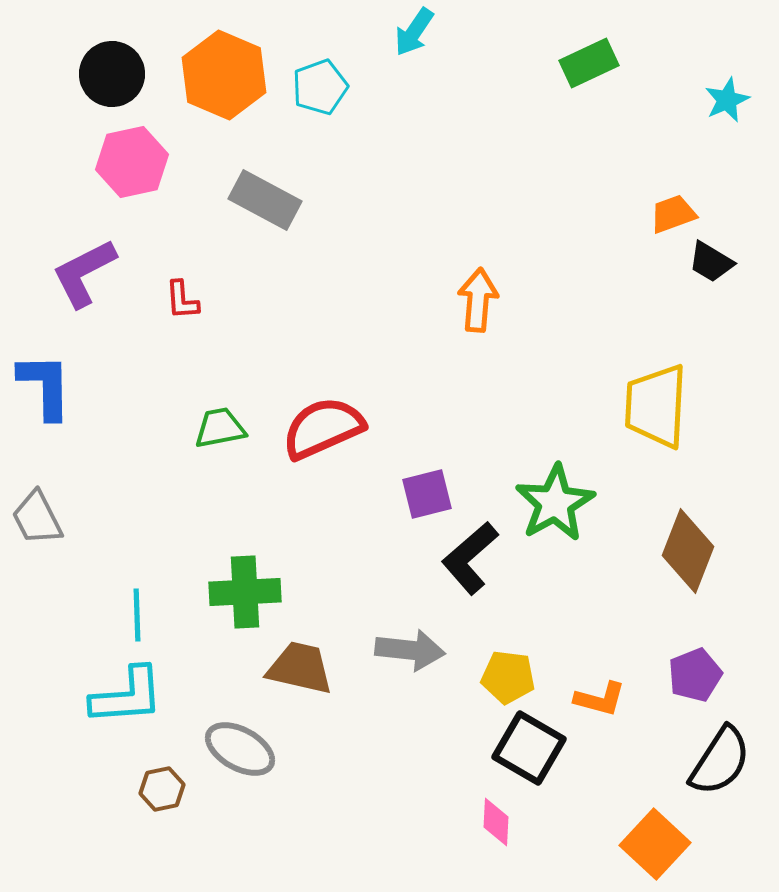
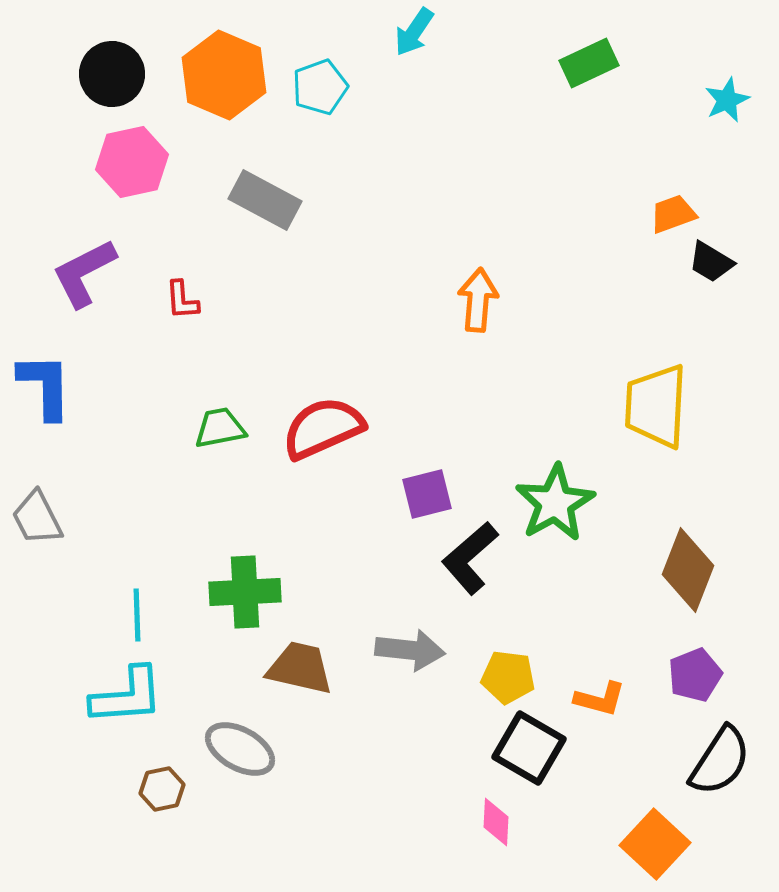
brown diamond: moved 19 px down
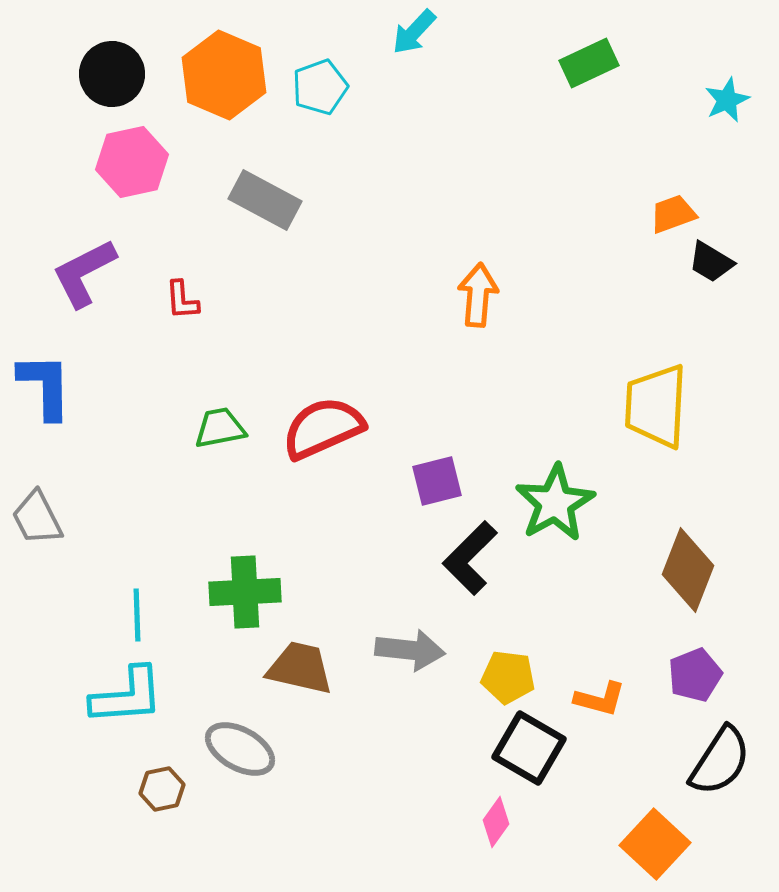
cyan arrow: rotated 9 degrees clockwise
orange arrow: moved 5 px up
purple square: moved 10 px right, 13 px up
black L-shape: rotated 4 degrees counterclockwise
pink diamond: rotated 33 degrees clockwise
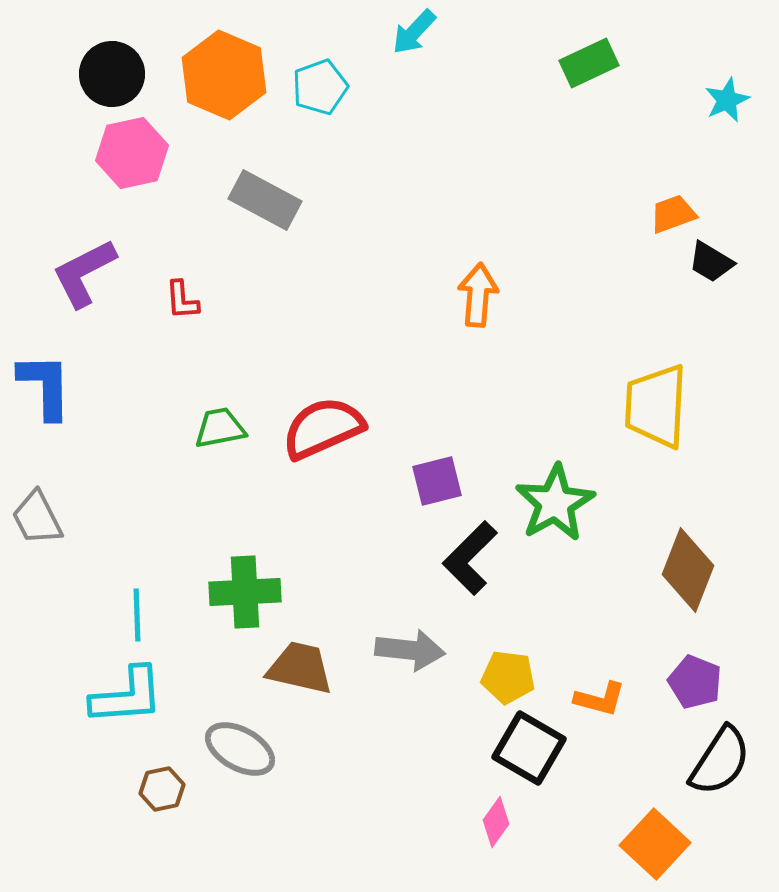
pink hexagon: moved 9 px up
purple pentagon: moved 7 px down; rotated 28 degrees counterclockwise
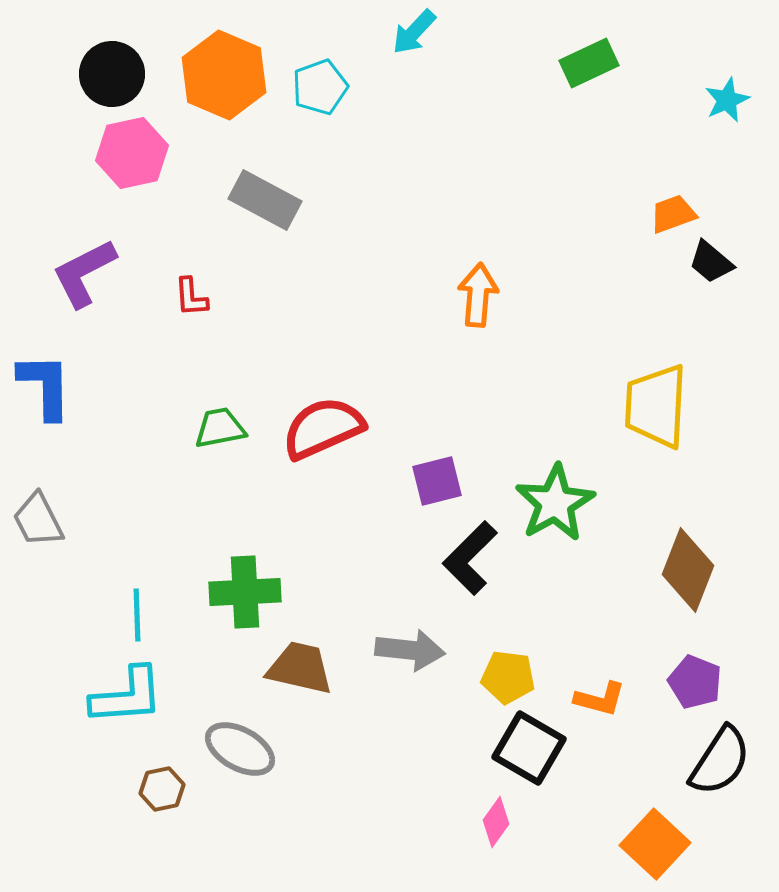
black trapezoid: rotated 9 degrees clockwise
red L-shape: moved 9 px right, 3 px up
gray trapezoid: moved 1 px right, 2 px down
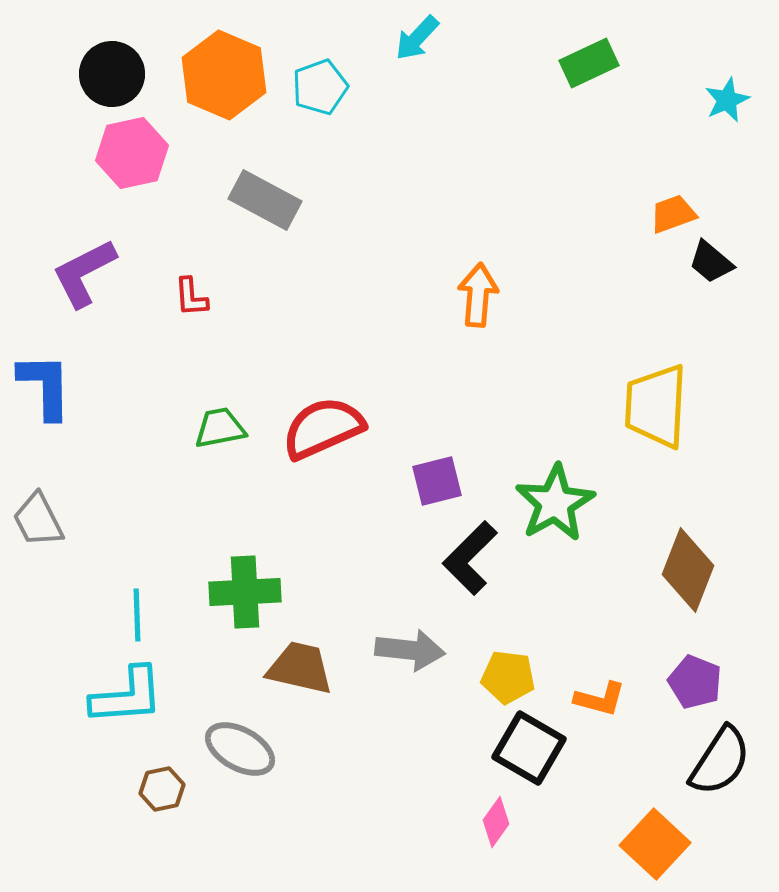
cyan arrow: moved 3 px right, 6 px down
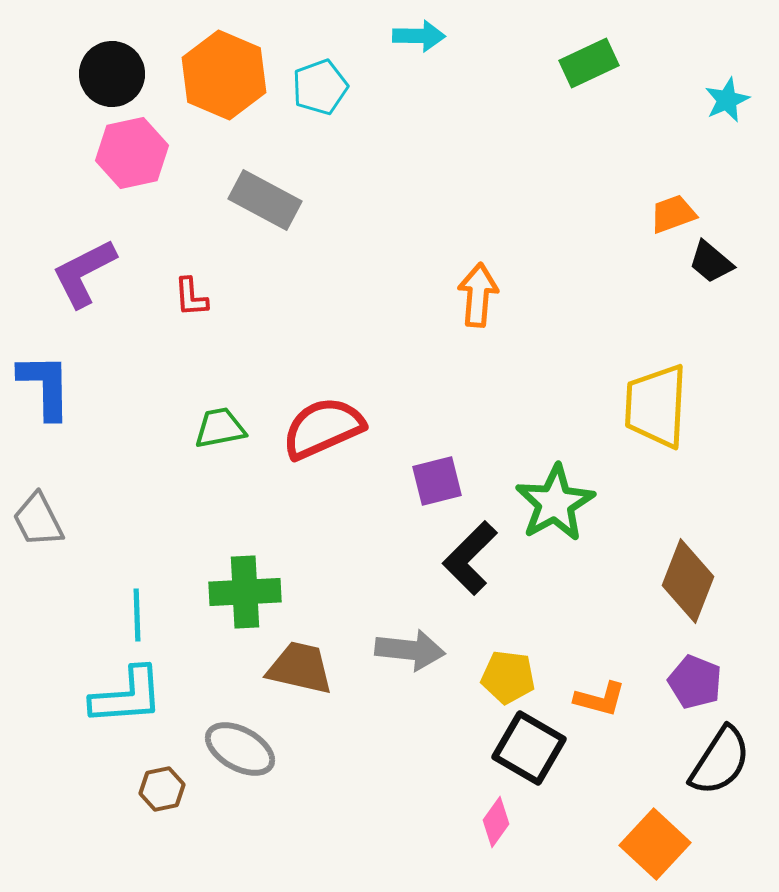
cyan arrow: moved 2 px right, 2 px up; rotated 132 degrees counterclockwise
brown diamond: moved 11 px down
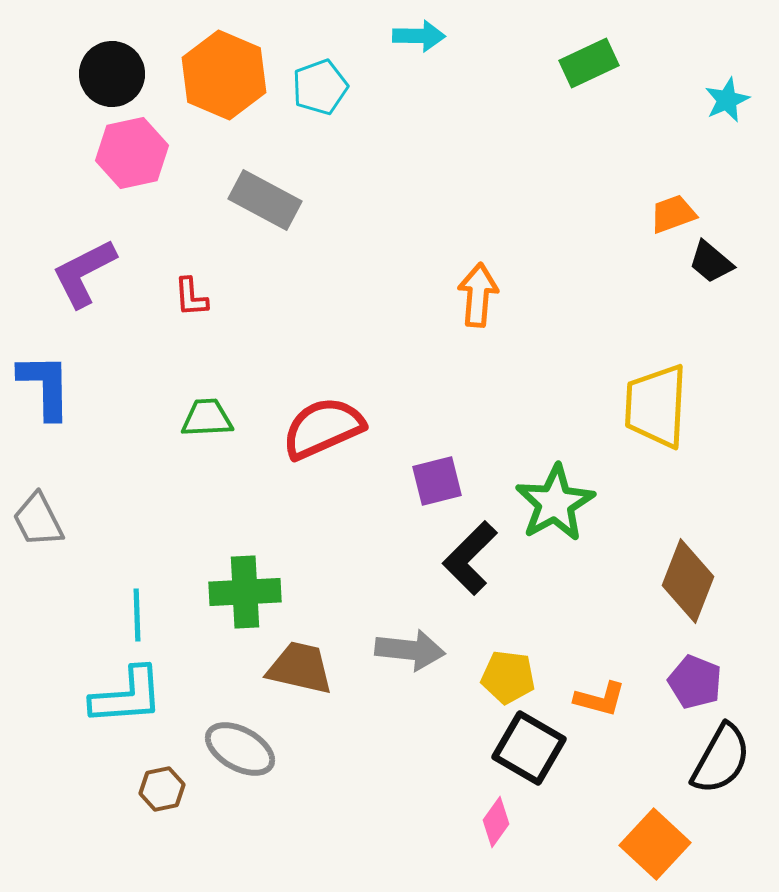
green trapezoid: moved 13 px left, 10 px up; rotated 8 degrees clockwise
black semicircle: moved 1 px right, 2 px up; rotated 4 degrees counterclockwise
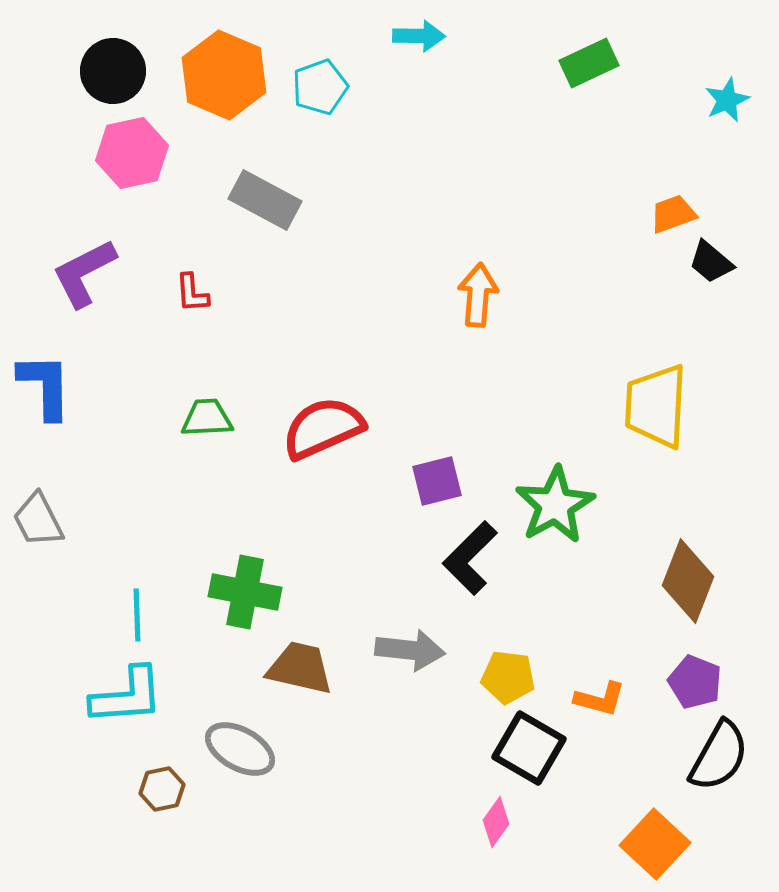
black circle: moved 1 px right, 3 px up
red L-shape: moved 1 px right, 4 px up
green star: moved 2 px down
green cross: rotated 14 degrees clockwise
black semicircle: moved 2 px left, 3 px up
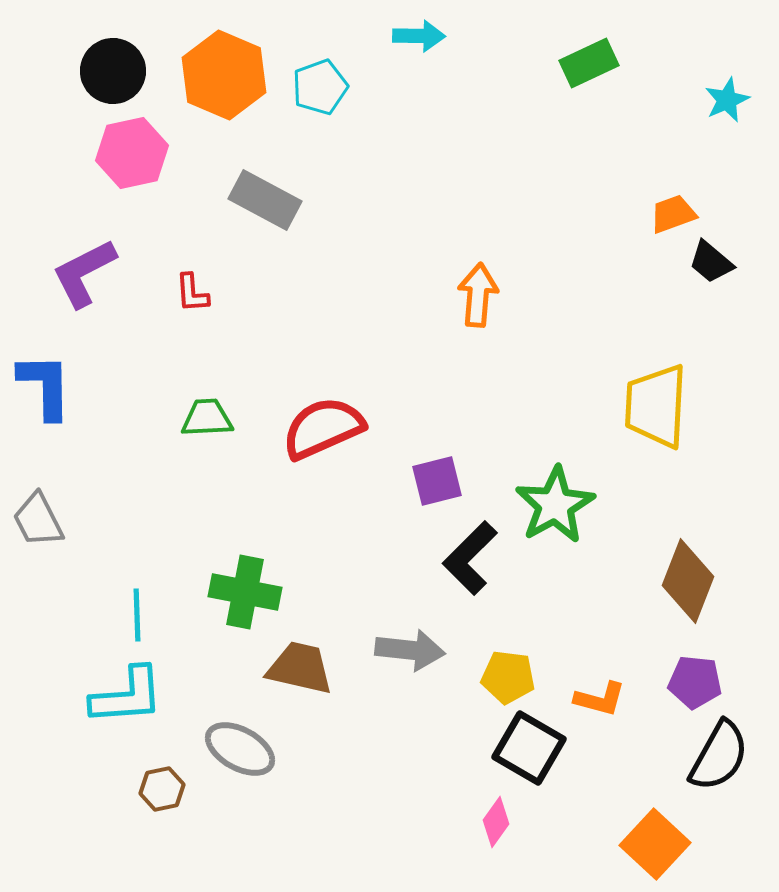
purple pentagon: rotated 16 degrees counterclockwise
